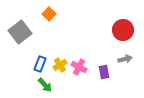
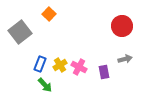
red circle: moved 1 px left, 4 px up
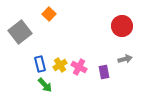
blue rectangle: rotated 35 degrees counterclockwise
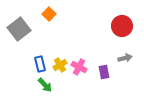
gray square: moved 1 px left, 3 px up
gray arrow: moved 1 px up
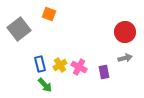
orange square: rotated 24 degrees counterclockwise
red circle: moved 3 px right, 6 px down
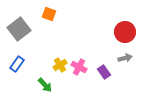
blue rectangle: moved 23 px left; rotated 49 degrees clockwise
purple rectangle: rotated 24 degrees counterclockwise
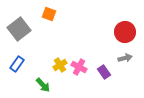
green arrow: moved 2 px left
